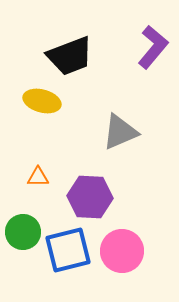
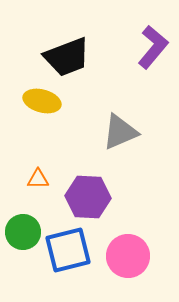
black trapezoid: moved 3 px left, 1 px down
orange triangle: moved 2 px down
purple hexagon: moved 2 px left
pink circle: moved 6 px right, 5 px down
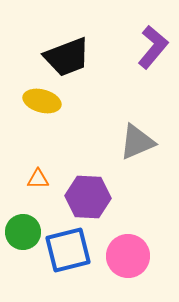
gray triangle: moved 17 px right, 10 px down
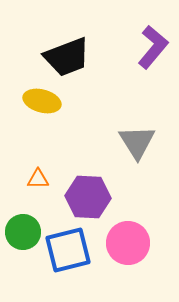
gray triangle: rotated 39 degrees counterclockwise
pink circle: moved 13 px up
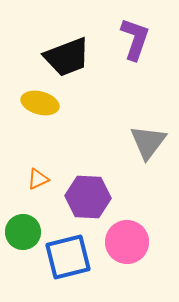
purple L-shape: moved 18 px left, 8 px up; rotated 21 degrees counterclockwise
yellow ellipse: moved 2 px left, 2 px down
gray triangle: moved 11 px right; rotated 9 degrees clockwise
orange triangle: rotated 25 degrees counterclockwise
pink circle: moved 1 px left, 1 px up
blue square: moved 7 px down
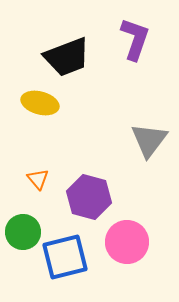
gray triangle: moved 1 px right, 2 px up
orange triangle: rotated 45 degrees counterclockwise
purple hexagon: moved 1 px right; rotated 12 degrees clockwise
blue square: moved 3 px left
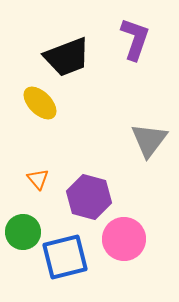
yellow ellipse: rotated 30 degrees clockwise
pink circle: moved 3 px left, 3 px up
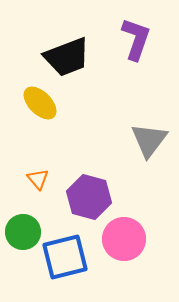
purple L-shape: moved 1 px right
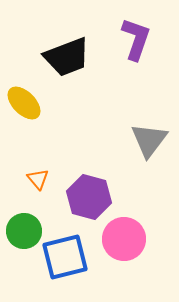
yellow ellipse: moved 16 px left
green circle: moved 1 px right, 1 px up
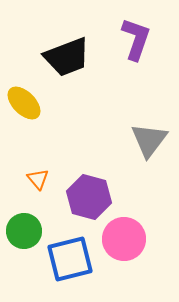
blue square: moved 5 px right, 2 px down
